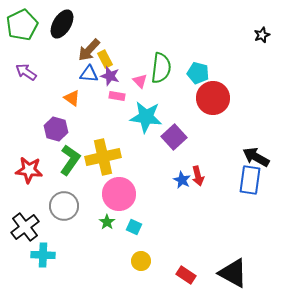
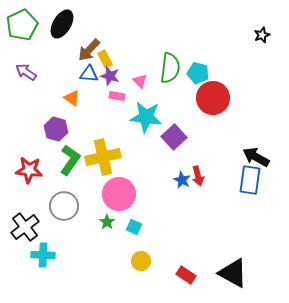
green semicircle: moved 9 px right
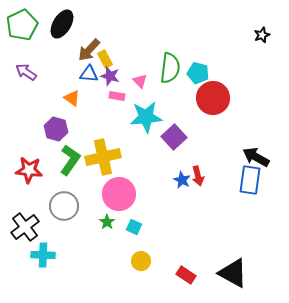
cyan star: rotated 12 degrees counterclockwise
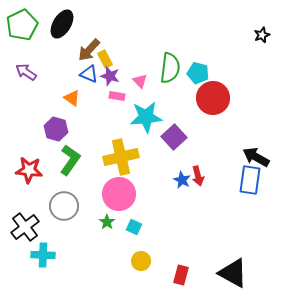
blue triangle: rotated 18 degrees clockwise
yellow cross: moved 18 px right
red rectangle: moved 5 px left; rotated 72 degrees clockwise
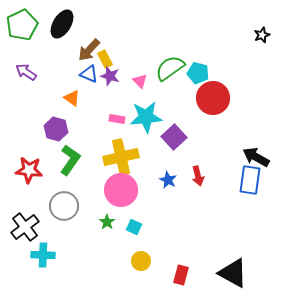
green semicircle: rotated 132 degrees counterclockwise
pink rectangle: moved 23 px down
blue star: moved 14 px left
pink circle: moved 2 px right, 4 px up
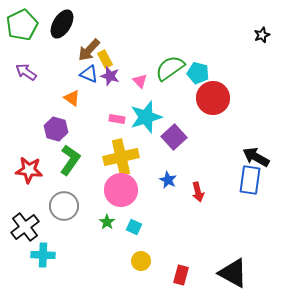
cyan star: rotated 12 degrees counterclockwise
red arrow: moved 16 px down
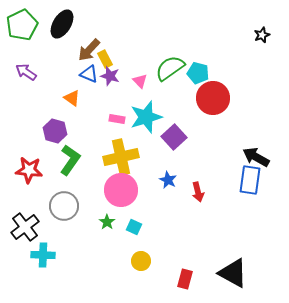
purple hexagon: moved 1 px left, 2 px down
red rectangle: moved 4 px right, 4 px down
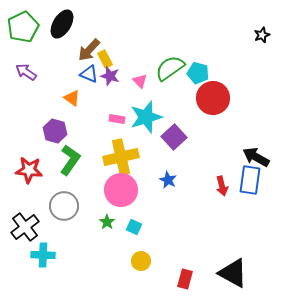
green pentagon: moved 1 px right, 2 px down
red arrow: moved 24 px right, 6 px up
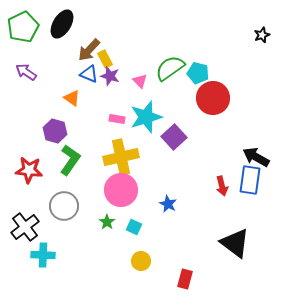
blue star: moved 24 px down
black triangle: moved 2 px right, 30 px up; rotated 8 degrees clockwise
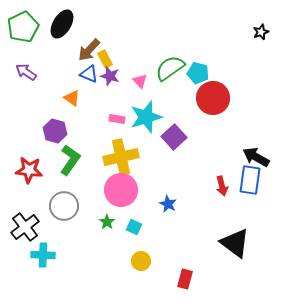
black star: moved 1 px left, 3 px up
